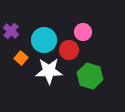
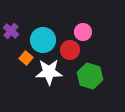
cyan circle: moved 1 px left
red circle: moved 1 px right
orange square: moved 5 px right
white star: moved 1 px down
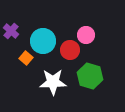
pink circle: moved 3 px right, 3 px down
cyan circle: moved 1 px down
white star: moved 4 px right, 10 px down
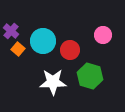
pink circle: moved 17 px right
orange square: moved 8 px left, 9 px up
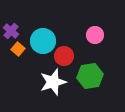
pink circle: moved 8 px left
red circle: moved 6 px left, 6 px down
green hexagon: rotated 25 degrees counterclockwise
white star: rotated 16 degrees counterclockwise
